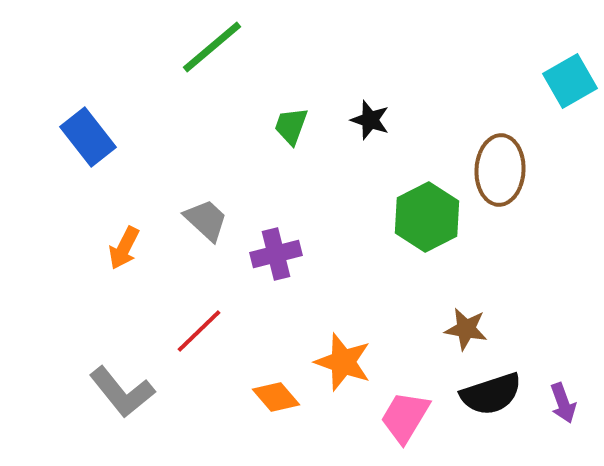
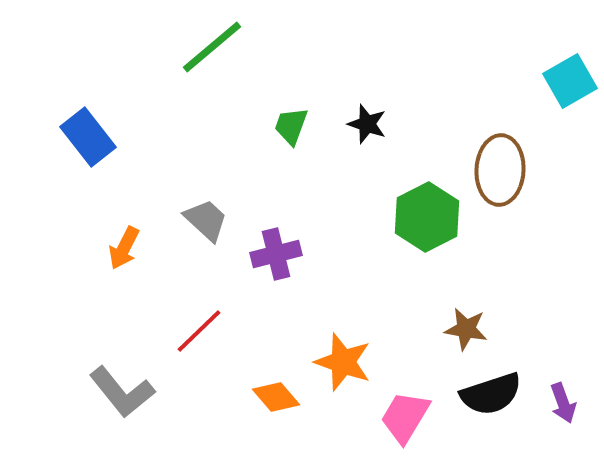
black star: moved 3 px left, 4 px down
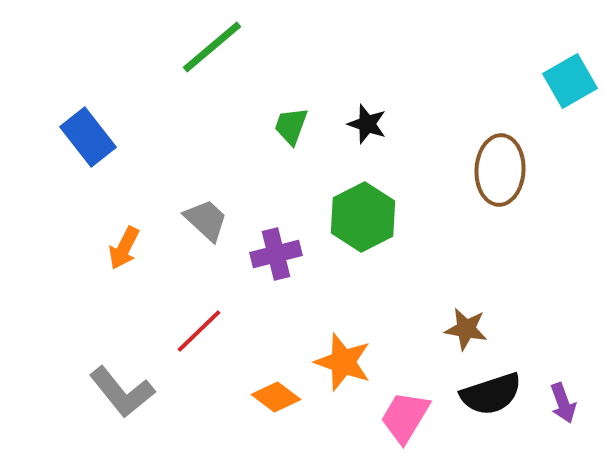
green hexagon: moved 64 px left
orange diamond: rotated 12 degrees counterclockwise
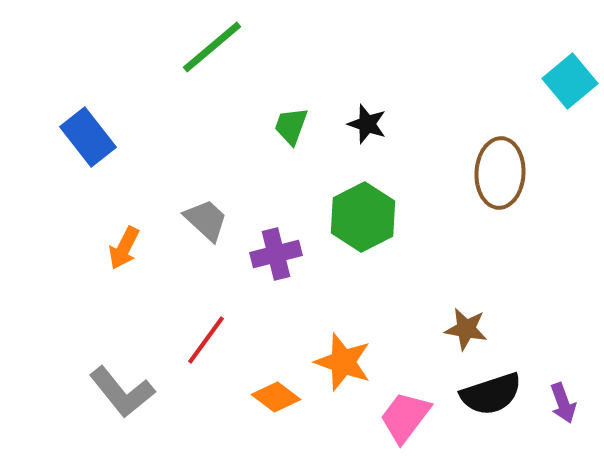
cyan square: rotated 10 degrees counterclockwise
brown ellipse: moved 3 px down
red line: moved 7 px right, 9 px down; rotated 10 degrees counterclockwise
pink trapezoid: rotated 6 degrees clockwise
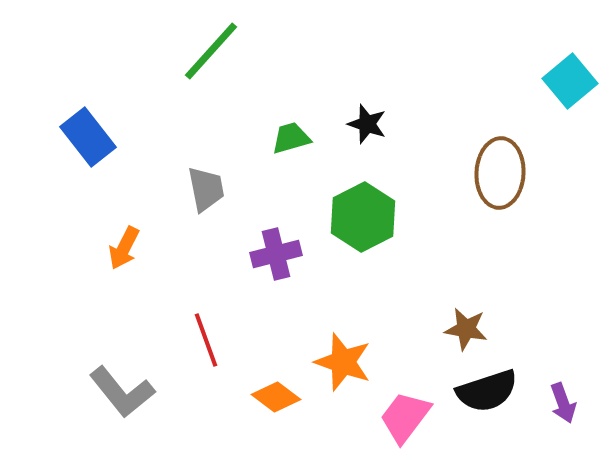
green line: moved 1 px left, 4 px down; rotated 8 degrees counterclockwise
green trapezoid: moved 12 px down; rotated 54 degrees clockwise
gray trapezoid: moved 31 px up; rotated 36 degrees clockwise
red line: rotated 56 degrees counterclockwise
black semicircle: moved 4 px left, 3 px up
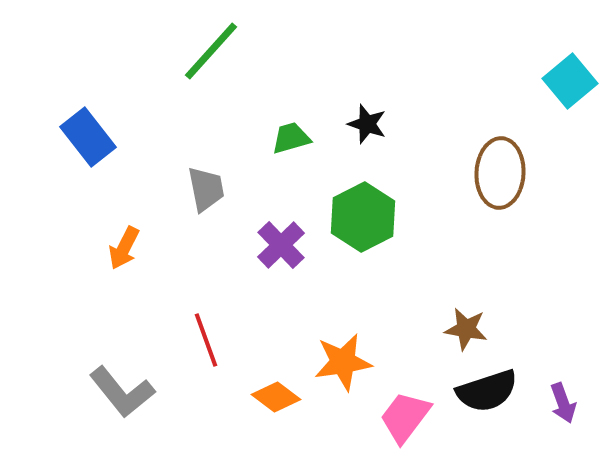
purple cross: moved 5 px right, 9 px up; rotated 30 degrees counterclockwise
orange star: rotated 28 degrees counterclockwise
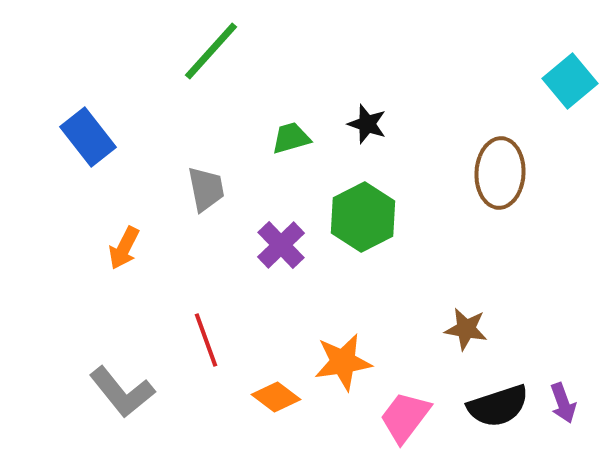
black semicircle: moved 11 px right, 15 px down
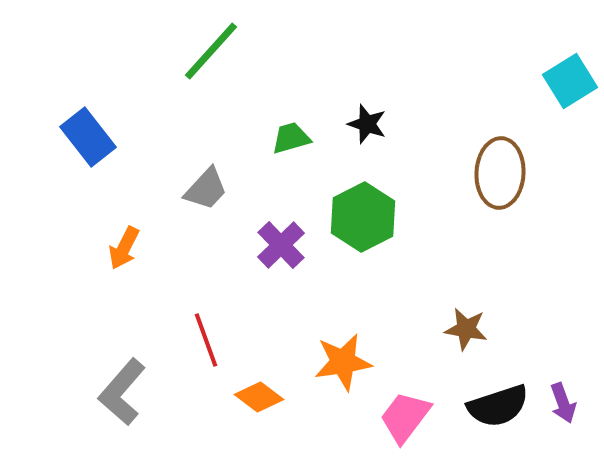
cyan square: rotated 8 degrees clockwise
gray trapezoid: rotated 54 degrees clockwise
gray L-shape: rotated 80 degrees clockwise
orange diamond: moved 17 px left
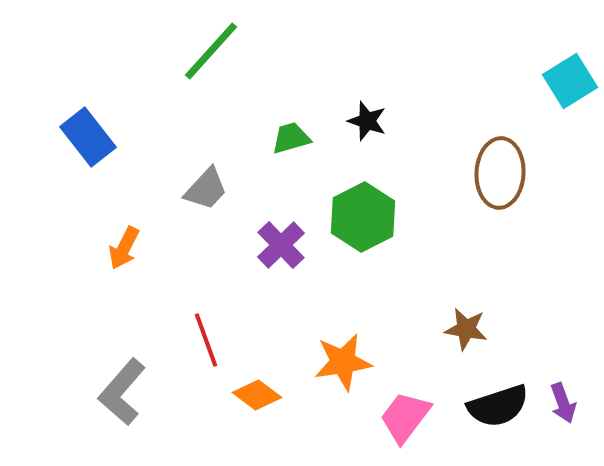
black star: moved 3 px up
orange diamond: moved 2 px left, 2 px up
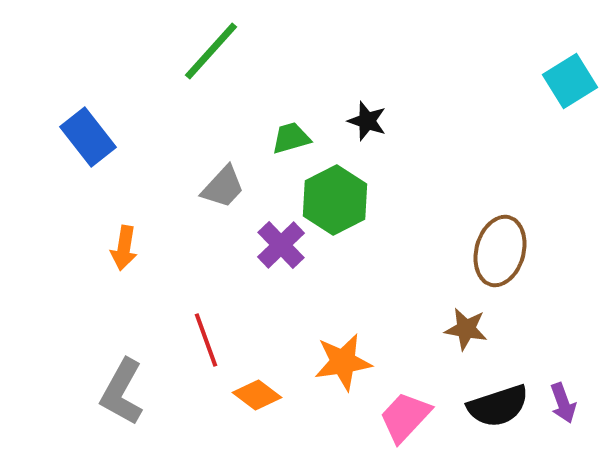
brown ellipse: moved 78 px down; rotated 12 degrees clockwise
gray trapezoid: moved 17 px right, 2 px up
green hexagon: moved 28 px left, 17 px up
orange arrow: rotated 18 degrees counterclockwise
gray L-shape: rotated 12 degrees counterclockwise
pink trapezoid: rotated 6 degrees clockwise
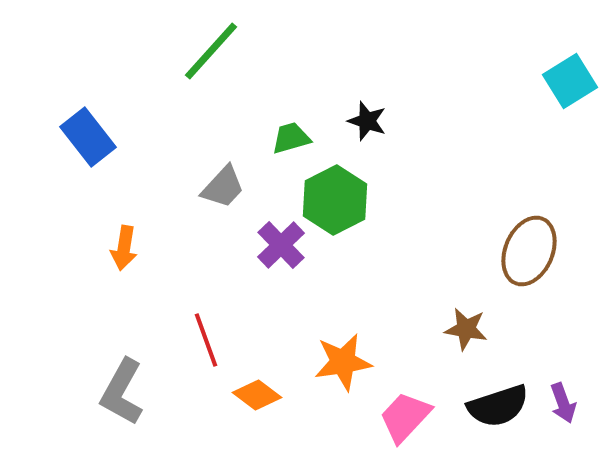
brown ellipse: moved 29 px right; rotated 8 degrees clockwise
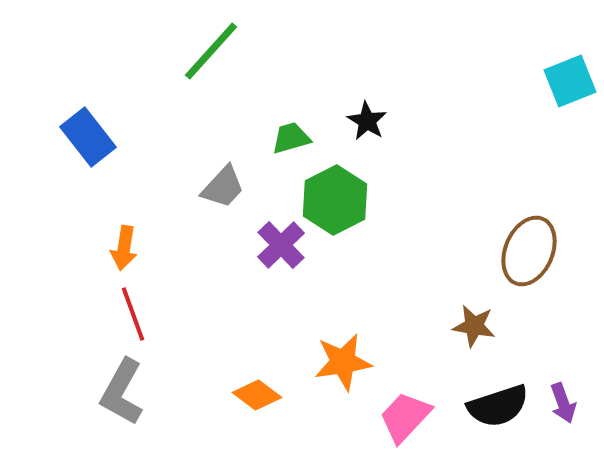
cyan square: rotated 10 degrees clockwise
black star: rotated 12 degrees clockwise
brown star: moved 8 px right, 3 px up
red line: moved 73 px left, 26 px up
